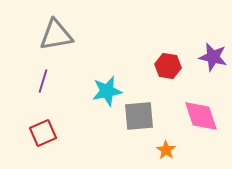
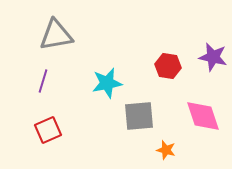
cyan star: moved 8 px up
pink diamond: moved 2 px right
red square: moved 5 px right, 3 px up
orange star: rotated 18 degrees counterclockwise
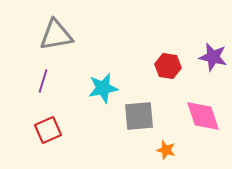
cyan star: moved 4 px left, 5 px down
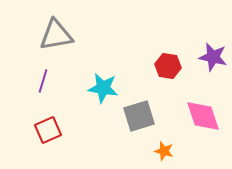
cyan star: rotated 20 degrees clockwise
gray square: rotated 12 degrees counterclockwise
orange star: moved 2 px left, 1 px down
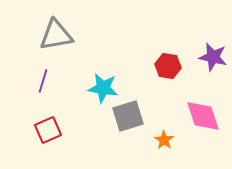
gray square: moved 11 px left
orange star: moved 11 px up; rotated 18 degrees clockwise
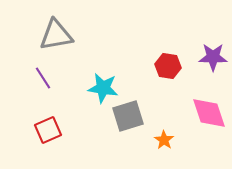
purple star: rotated 12 degrees counterclockwise
purple line: moved 3 px up; rotated 50 degrees counterclockwise
pink diamond: moved 6 px right, 3 px up
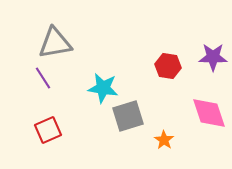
gray triangle: moved 1 px left, 8 px down
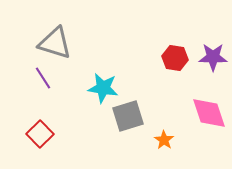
gray triangle: rotated 27 degrees clockwise
red hexagon: moved 7 px right, 8 px up
red square: moved 8 px left, 4 px down; rotated 20 degrees counterclockwise
